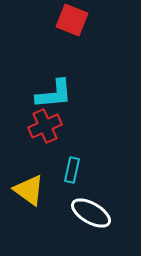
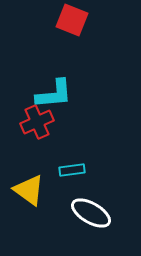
red cross: moved 8 px left, 4 px up
cyan rectangle: rotated 70 degrees clockwise
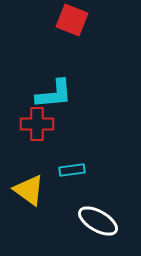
red cross: moved 2 px down; rotated 24 degrees clockwise
white ellipse: moved 7 px right, 8 px down
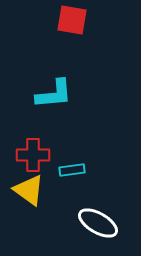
red square: rotated 12 degrees counterclockwise
red cross: moved 4 px left, 31 px down
white ellipse: moved 2 px down
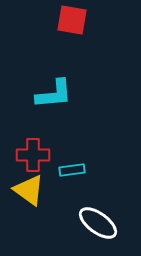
white ellipse: rotated 6 degrees clockwise
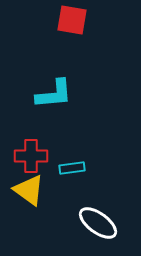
red cross: moved 2 px left, 1 px down
cyan rectangle: moved 2 px up
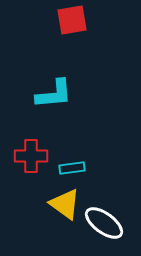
red square: rotated 20 degrees counterclockwise
yellow triangle: moved 36 px right, 14 px down
white ellipse: moved 6 px right
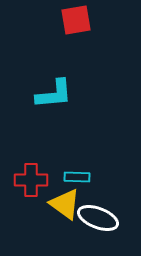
red square: moved 4 px right
red cross: moved 24 px down
cyan rectangle: moved 5 px right, 9 px down; rotated 10 degrees clockwise
white ellipse: moved 6 px left, 5 px up; rotated 15 degrees counterclockwise
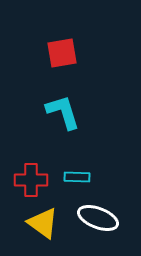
red square: moved 14 px left, 33 px down
cyan L-shape: moved 9 px right, 18 px down; rotated 102 degrees counterclockwise
yellow triangle: moved 22 px left, 19 px down
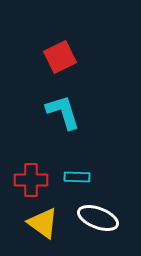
red square: moved 2 px left, 4 px down; rotated 16 degrees counterclockwise
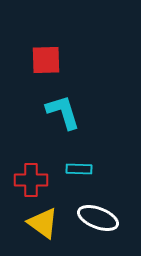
red square: moved 14 px left, 3 px down; rotated 24 degrees clockwise
cyan rectangle: moved 2 px right, 8 px up
